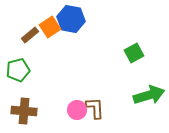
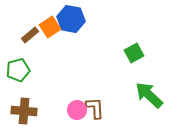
green arrow: rotated 120 degrees counterclockwise
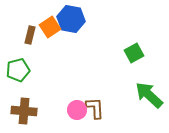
brown rectangle: rotated 36 degrees counterclockwise
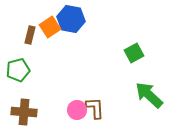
brown cross: moved 1 px down
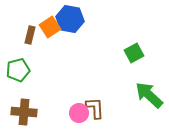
blue hexagon: moved 1 px left
pink circle: moved 2 px right, 3 px down
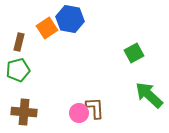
orange square: moved 3 px left, 1 px down
brown rectangle: moved 11 px left, 7 px down
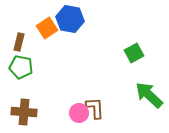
green pentagon: moved 3 px right, 3 px up; rotated 25 degrees clockwise
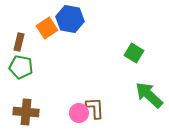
green square: rotated 30 degrees counterclockwise
brown cross: moved 2 px right
